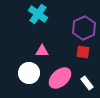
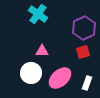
red square: rotated 24 degrees counterclockwise
white circle: moved 2 px right
white rectangle: rotated 56 degrees clockwise
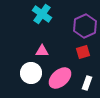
cyan cross: moved 4 px right
purple hexagon: moved 1 px right, 2 px up
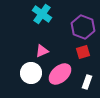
purple hexagon: moved 2 px left, 1 px down; rotated 15 degrees counterclockwise
pink triangle: rotated 24 degrees counterclockwise
pink ellipse: moved 4 px up
white rectangle: moved 1 px up
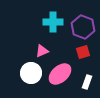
cyan cross: moved 11 px right, 8 px down; rotated 36 degrees counterclockwise
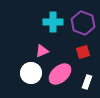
purple hexagon: moved 4 px up
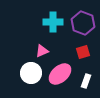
white rectangle: moved 1 px left, 1 px up
